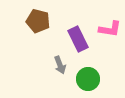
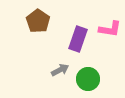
brown pentagon: rotated 20 degrees clockwise
purple rectangle: rotated 45 degrees clockwise
gray arrow: moved 5 px down; rotated 96 degrees counterclockwise
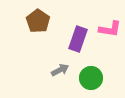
green circle: moved 3 px right, 1 px up
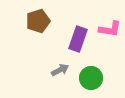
brown pentagon: rotated 20 degrees clockwise
